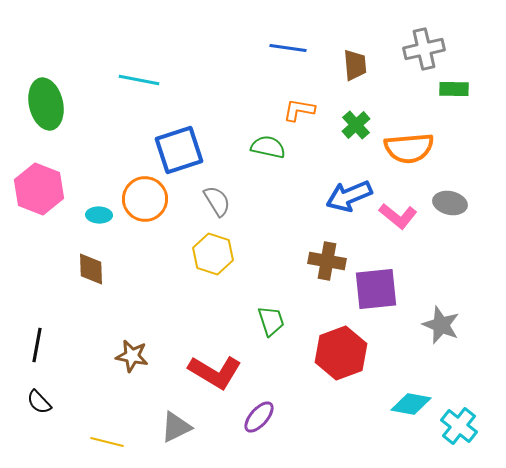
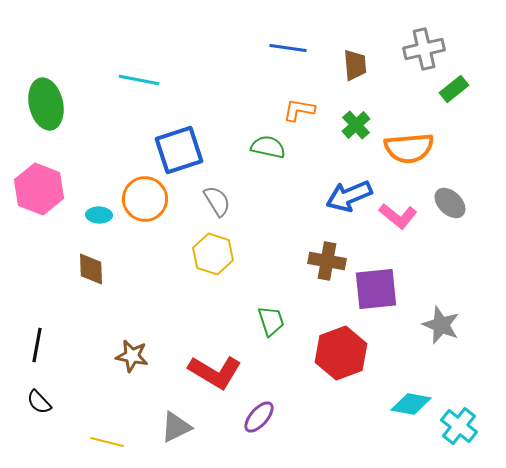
green rectangle: rotated 40 degrees counterclockwise
gray ellipse: rotated 32 degrees clockwise
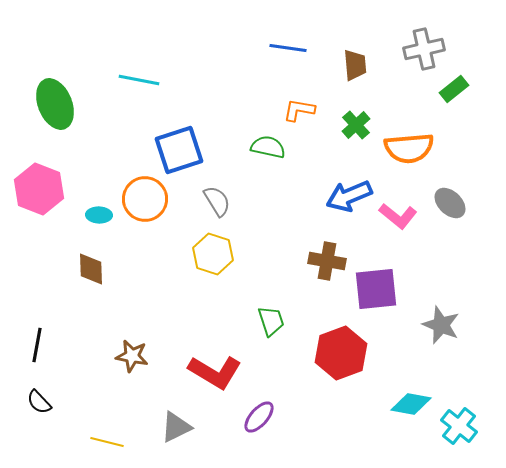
green ellipse: moved 9 px right; rotated 9 degrees counterclockwise
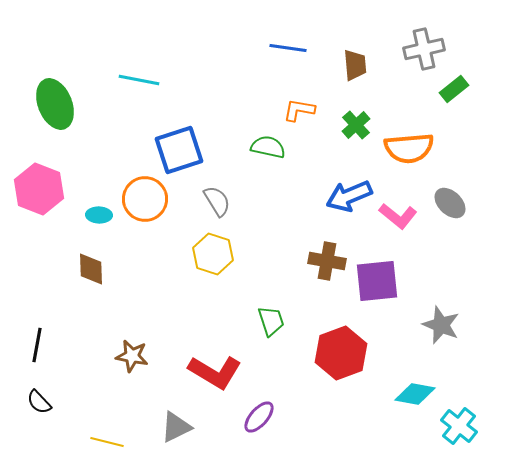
purple square: moved 1 px right, 8 px up
cyan diamond: moved 4 px right, 10 px up
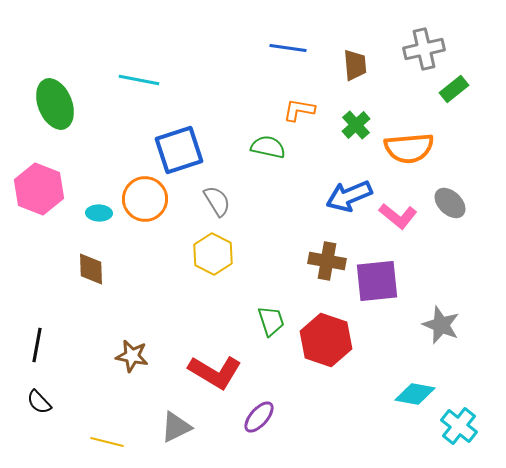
cyan ellipse: moved 2 px up
yellow hexagon: rotated 9 degrees clockwise
red hexagon: moved 15 px left, 13 px up; rotated 21 degrees counterclockwise
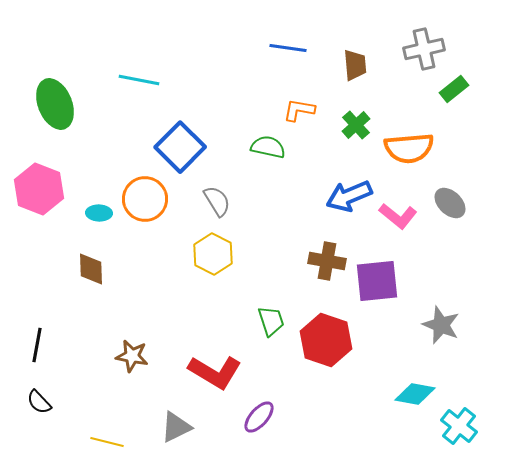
blue square: moved 1 px right, 3 px up; rotated 27 degrees counterclockwise
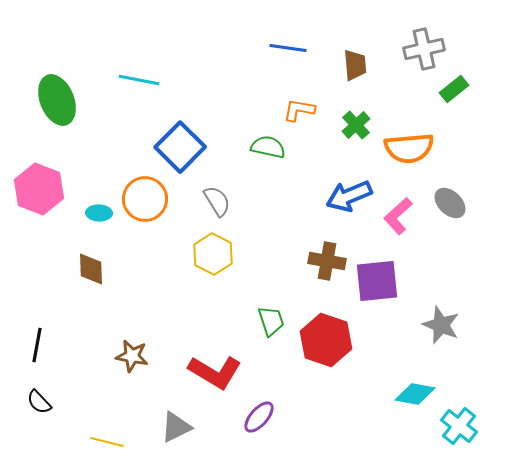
green ellipse: moved 2 px right, 4 px up
pink L-shape: rotated 99 degrees clockwise
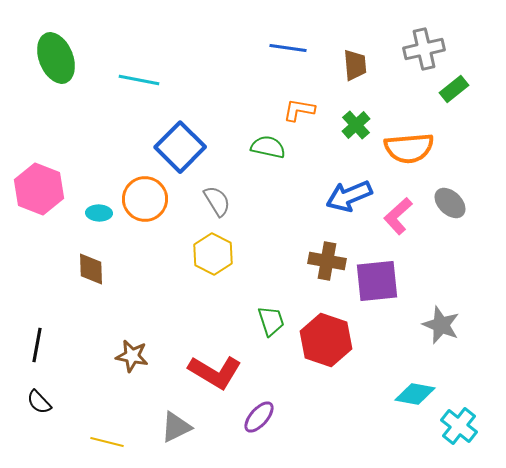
green ellipse: moved 1 px left, 42 px up
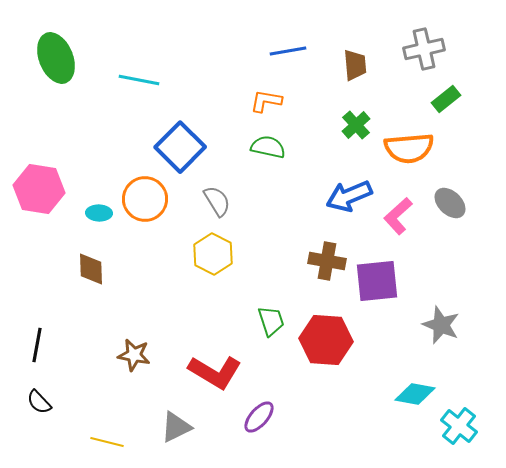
blue line: moved 3 px down; rotated 18 degrees counterclockwise
green rectangle: moved 8 px left, 10 px down
orange L-shape: moved 33 px left, 9 px up
pink hexagon: rotated 12 degrees counterclockwise
red hexagon: rotated 15 degrees counterclockwise
brown star: moved 2 px right, 1 px up
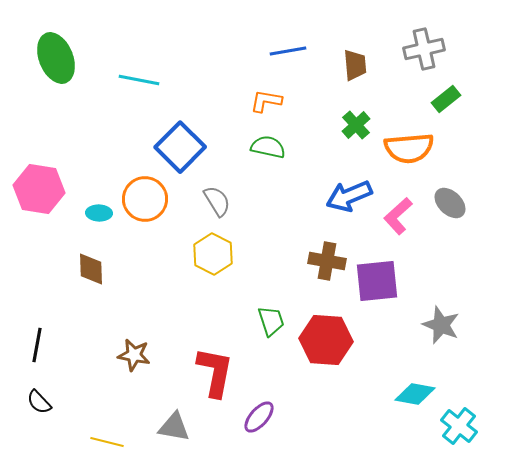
red L-shape: rotated 110 degrees counterclockwise
gray triangle: moved 2 px left; rotated 36 degrees clockwise
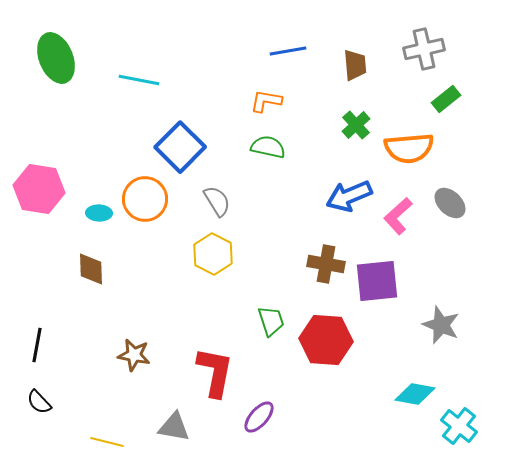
brown cross: moved 1 px left, 3 px down
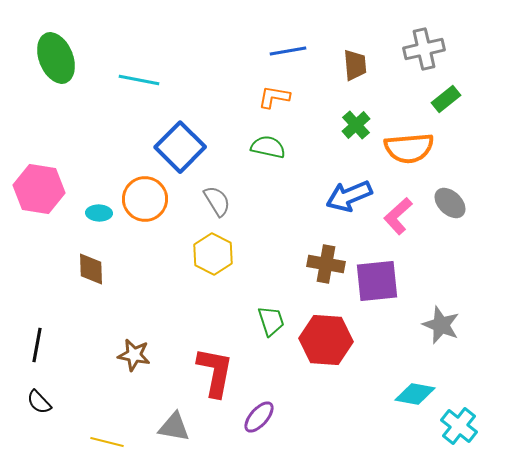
orange L-shape: moved 8 px right, 4 px up
